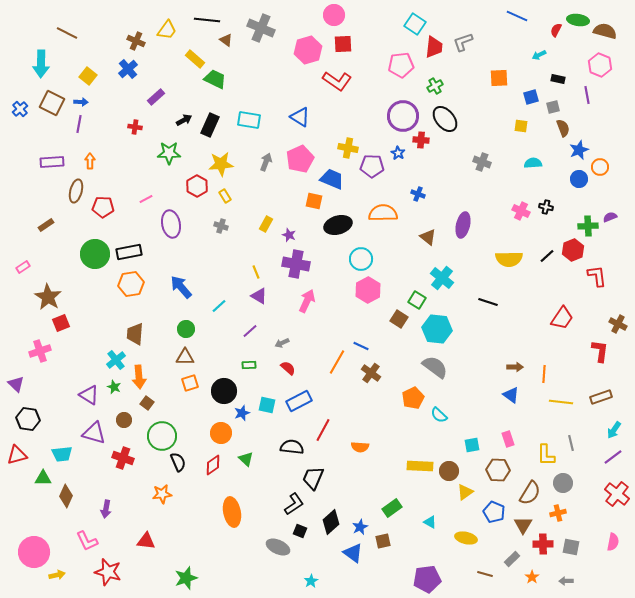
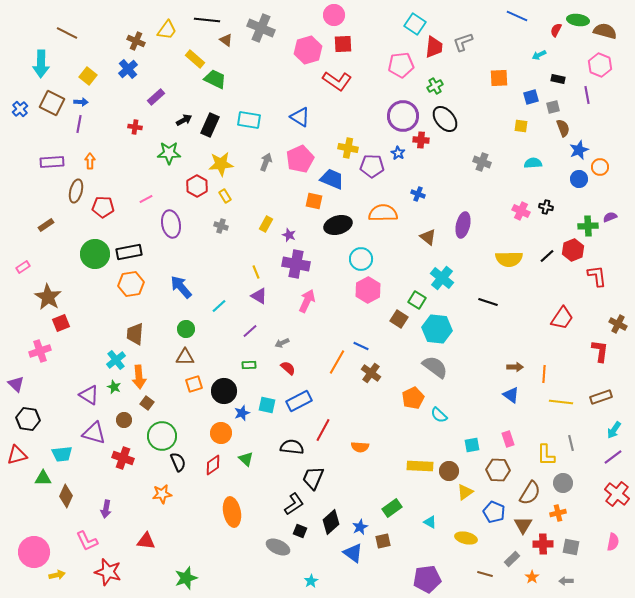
orange square at (190, 383): moved 4 px right, 1 px down
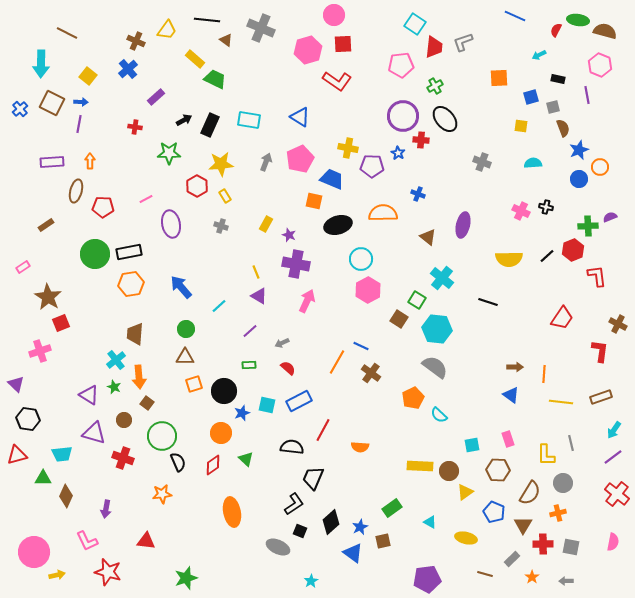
blue line at (517, 16): moved 2 px left
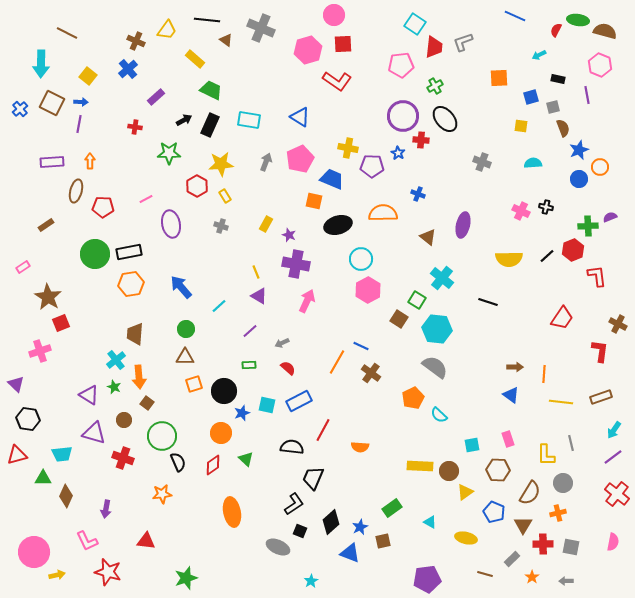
green trapezoid at (215, 79): moved 4 px left, 11 px down
blue triangle at (353, 553): moved 3 px left; rotated 15 degrees counterclockwise
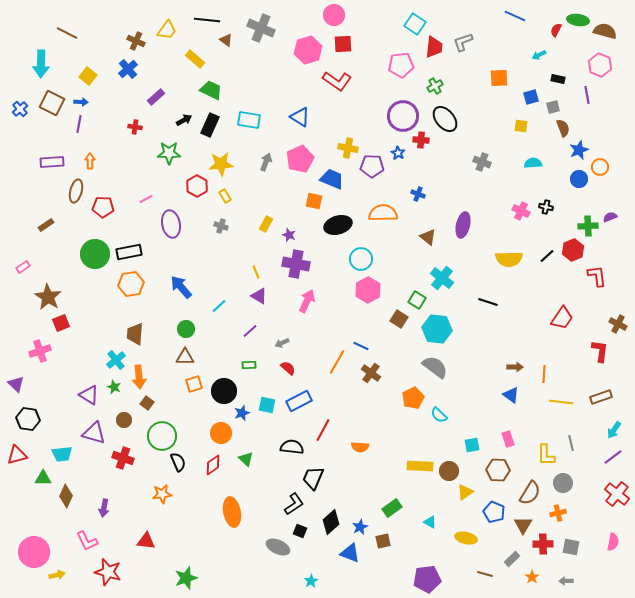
purple arrow at (106, 509): moved 2 px left, 1 px up
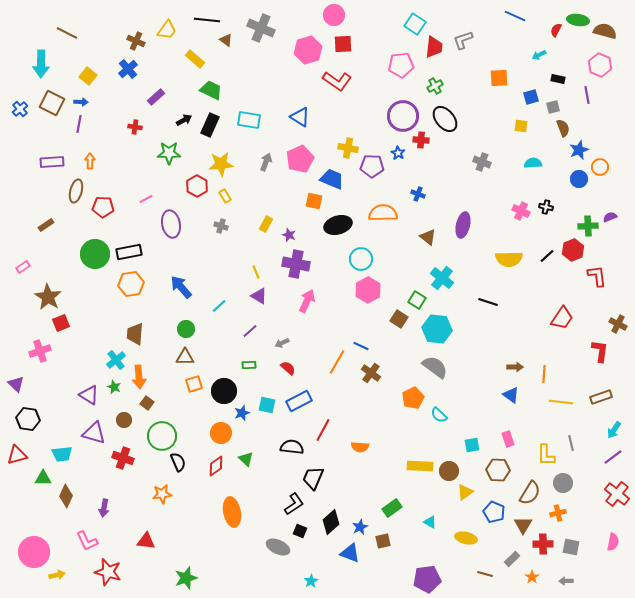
gray L-shape at (463, 42): moved 2 px up
red diamond at (213, 465): moved 3 px right, 1 px down
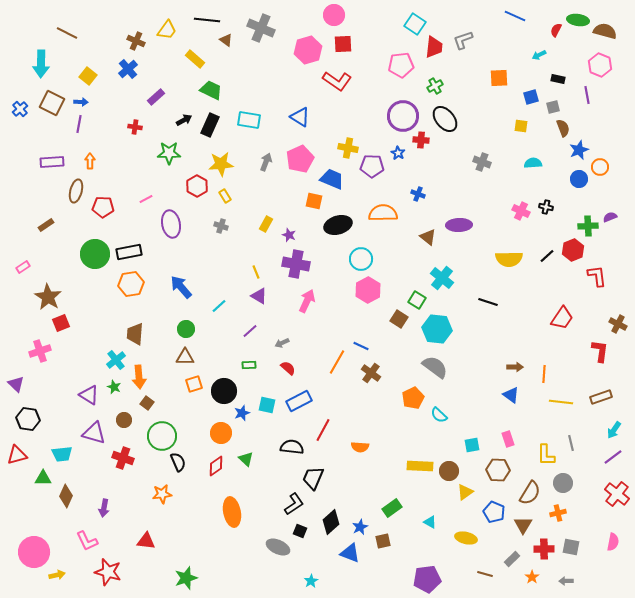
purple ellipse at (463, 225): moved 4 px left; rotated 75 degrees clockwise
red cross at (543, 544): moved 1 px right, 5 px down
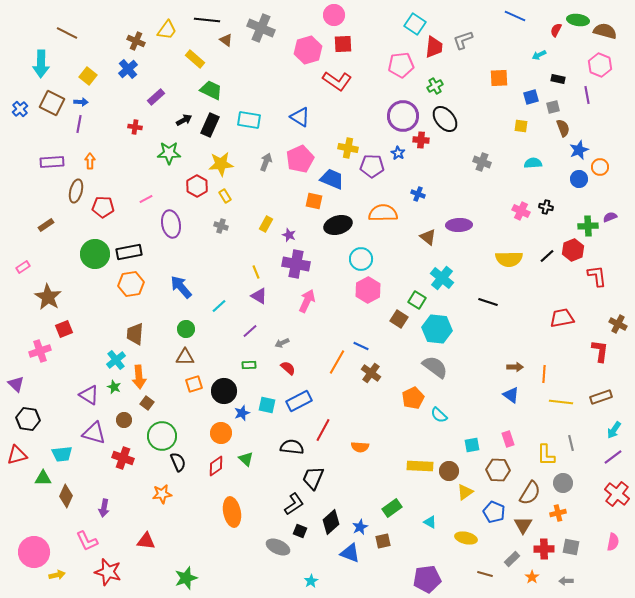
red trapezoid at (562, 318): rotated 135 degrees counterclockwise
red square at (61, 323): moved 3 px right, 6 px down
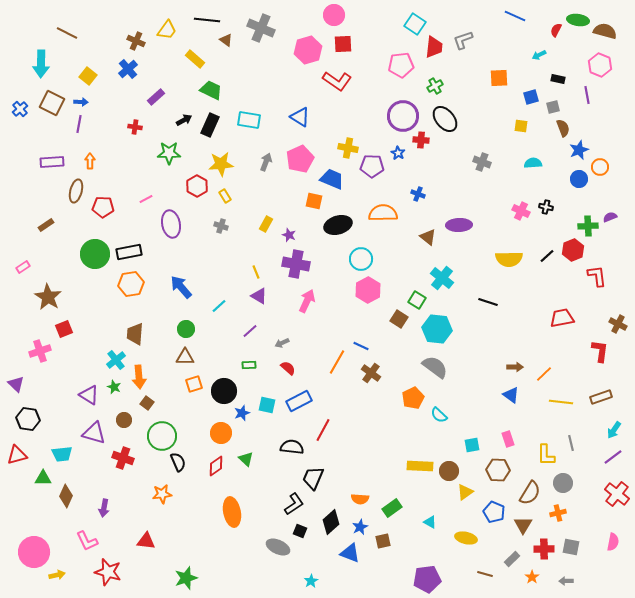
orange line at (544, 374): rotated 42 degrees clockwise
orange semicircle at (360, 447): moved 52 px down
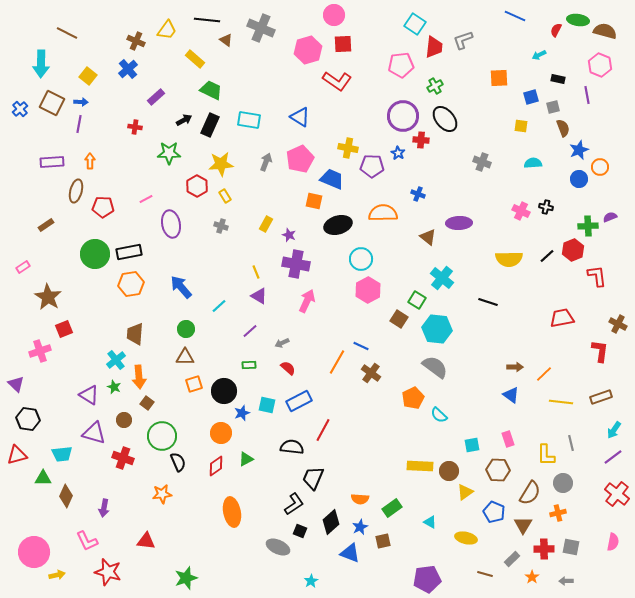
purple ellipse at (459, 225): moved 2 px up
green triangle at (246, 459): rotated 49 degrees clockwise
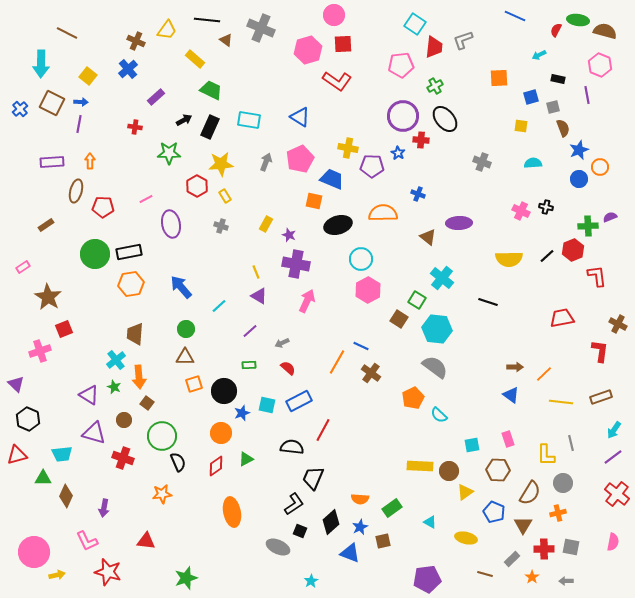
black rectangle at (210, 125): moved 2 px down
black hexagon at (28, 419): rotated 15 degrees clockwise
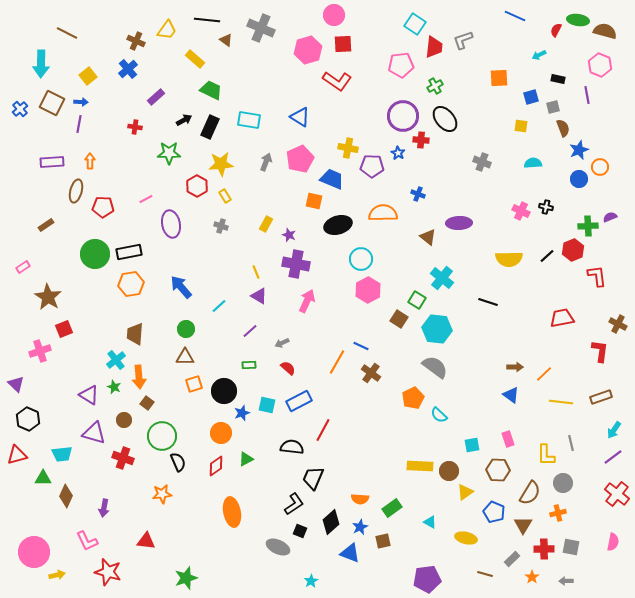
yellow square at (88, 76): rotated 12 degrees clockwise
